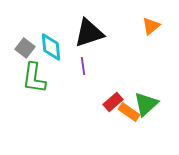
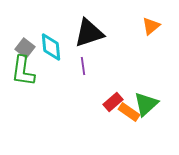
green L-shape: moved 11 px left, 7 px up
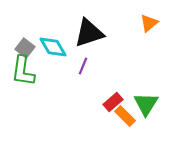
orange triangle: moved 2 px left, 3 px up
cyan diamond: moved 2 px right; rotated 24 degrees counterclockwise
purple line: rotated 30 degrees clockwise
green triangle: rotated 16 degrees counterclockwise
orange rectangle: moved 4 px left, 4 px down; rotated 10 degrees clockwise
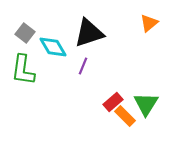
gray square: moved 15 px up
green L-shape: moved 1 px up
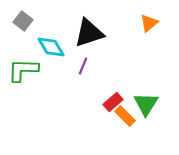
gray square: moved 2 px left, 12 px up
cyan diamond: moved 2 px left
green L-shape: rotated 84 degrees clockwise
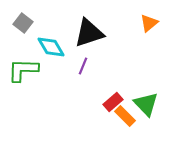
gray square: moved 2 px down
green triangle: rotated 16 degrees counterclockwise
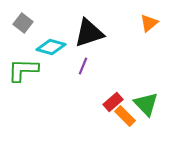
cyan diamond: rotated 44 degrees counterclockwise
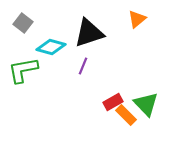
orange triangle: moved 12 px left, 4 px up
green L-shape: rotated 12 degrees counterclockwise
red rectangle: rotated 12 degrees clockwise
orange rectangle: moved 1 px right, 1 px up
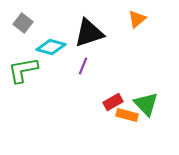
orange rectangle: moved 1 px right; rotated 30 degrees counterclockwise
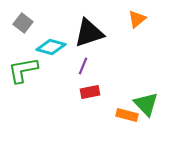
red rectangle: moved 23 px left, 10 px up; rotated 18 degrees clockwise
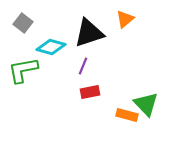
orange triangle: moved 12 px left
